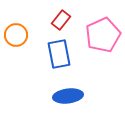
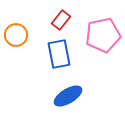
pink pentagon: rotated 12 degrees clockwise
blue ellipse: rotated 24 degrees counterclockwise
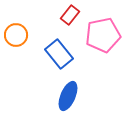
red rectangle: moved 9 px right, 5 px up
blue rectangle: rotated 28 degrees counterclockwise
blue ellipse: rotated 36 degrees counterclockwise
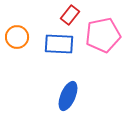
orange circle: moved 1 px right, 2 px down
blue rectangle: moved 10 px up; rotated 48 degrees counterclockwise
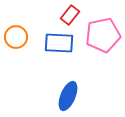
orange circle: moved 1 px left
blue rectangle: moved 1 px up
